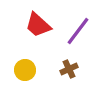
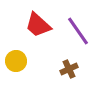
purple line: rotated 72 degrees counterclockwise
yellow circle: moved 9 px left, 9 px up
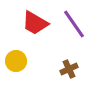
red trapezoid: moved 3 px left, 2 px up; rotated 12 degrees counterclockwise
purple line: moved 4 px left, 7 px up
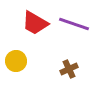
purple line: rotated 36 degrees counterclockwise
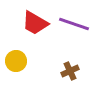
brown cross: moved 1 px right, 2 px down
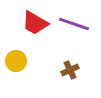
brown cross: moved 1 px up
